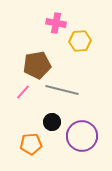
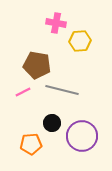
brown pentagon: rotated 20 degrees clockwise
pink line: rotated 21 degrees clockwise
black circle: moved 1 px down
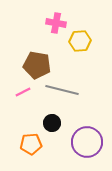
purple circle: moved 5 px right, 6 px down
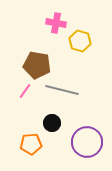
yellow hexagon: rotated 20 degrees clockwise
pink line: moved 2 px right, 1 px up; rotated 28 degrees counterclockwise
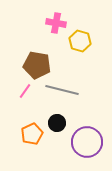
black circle: moved 5 px right
orange pentagon: moved 1 px right, 10 px up; rotated 20 degrees counterclockwise
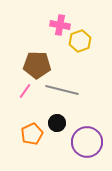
pink cross: moved 4 px right, 2 px down
yellow hexagon: rotated 25 degrees clockwise
brown pentagon: rotated 8 degrees counterclockwise
